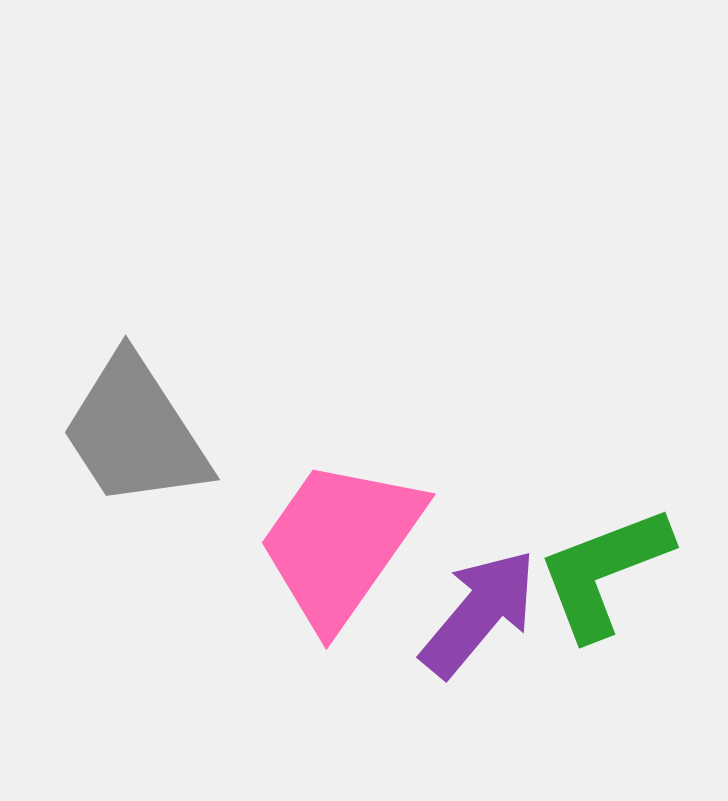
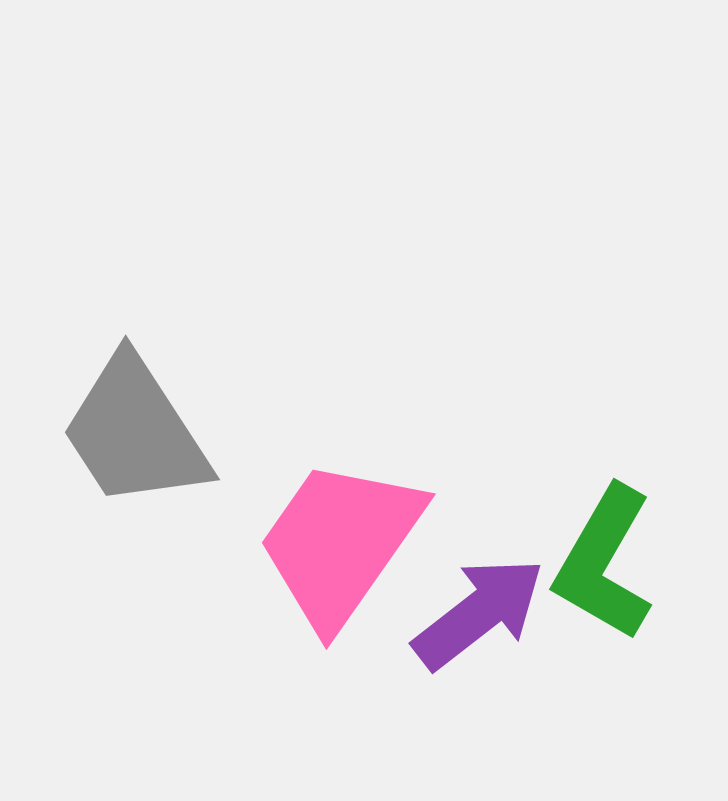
green L-shape: moved 9 px up; rotated 39 degrees counterclockwise
purple arrow: rotated 12 degrees clockwise
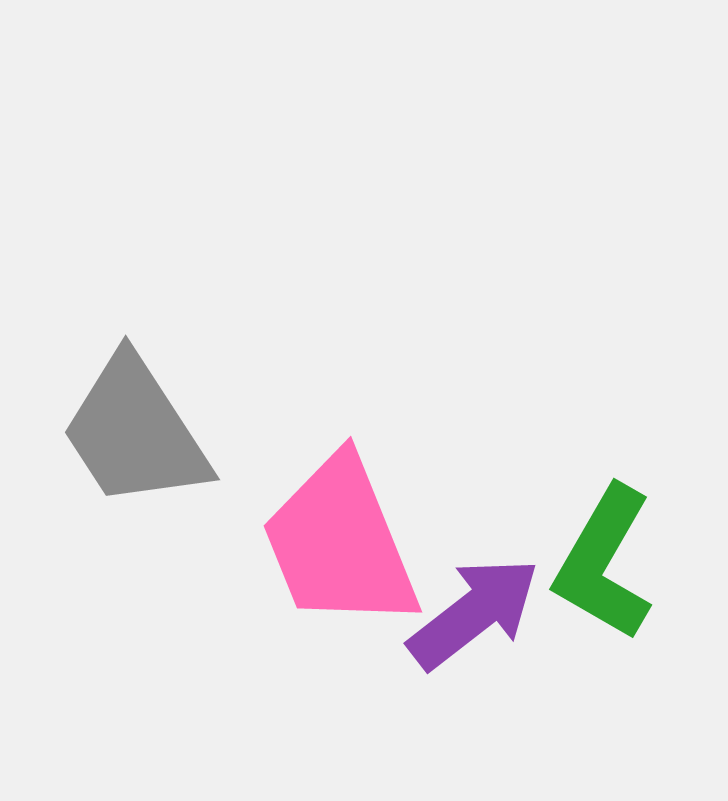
pink trapezoid: rotated 57 degrees counterclockwise
purple arrow: moved 5 px left
